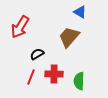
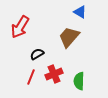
red cross: rotated 24 degrees counterclockwise
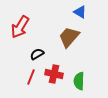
red cross: rotated 36 degrees clockwise
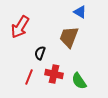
brown trapezoid: rotated 20 degrees counterclockwise
black semicircle: moved 3 px right, 1 px up; rotated 40 degrees counterclockwise
red line: moved 2 px left
green semicircle: rotated 36 degrees counterclockwise
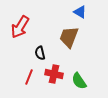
black semicircle: rotated 32 degrees counterclockwise
